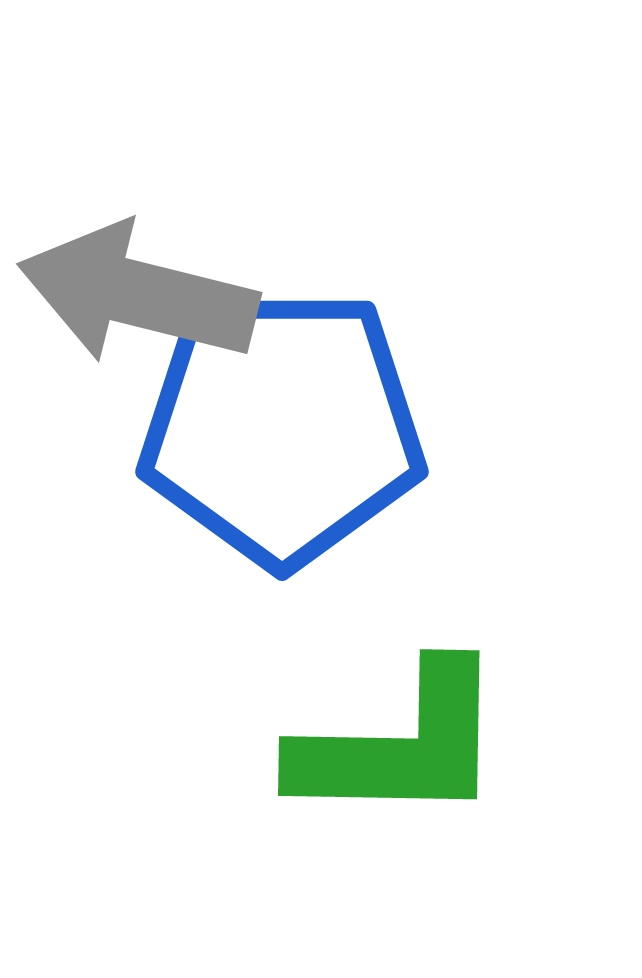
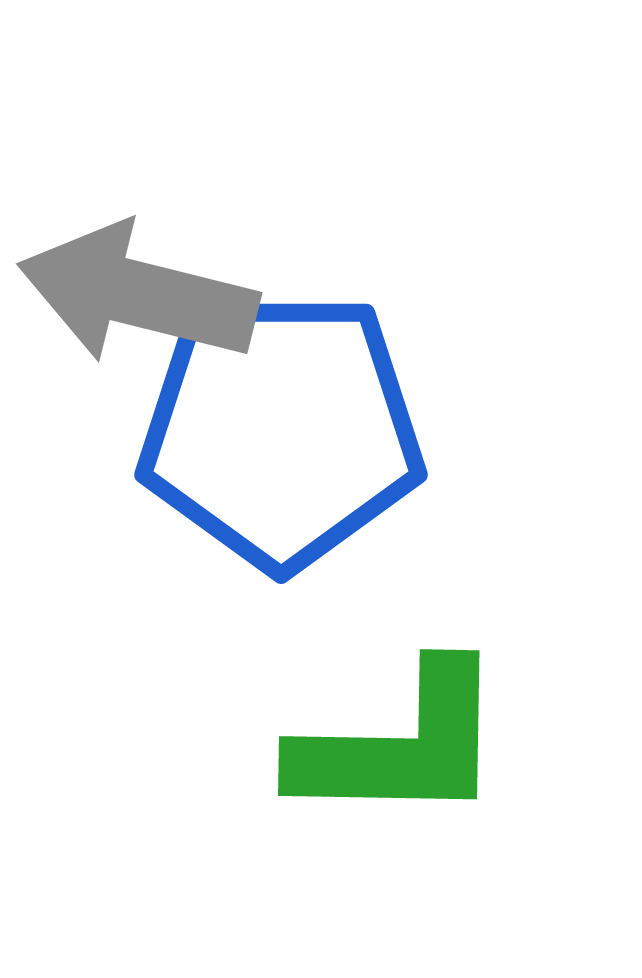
blue pentagon: moved 1 px left, 3 px down
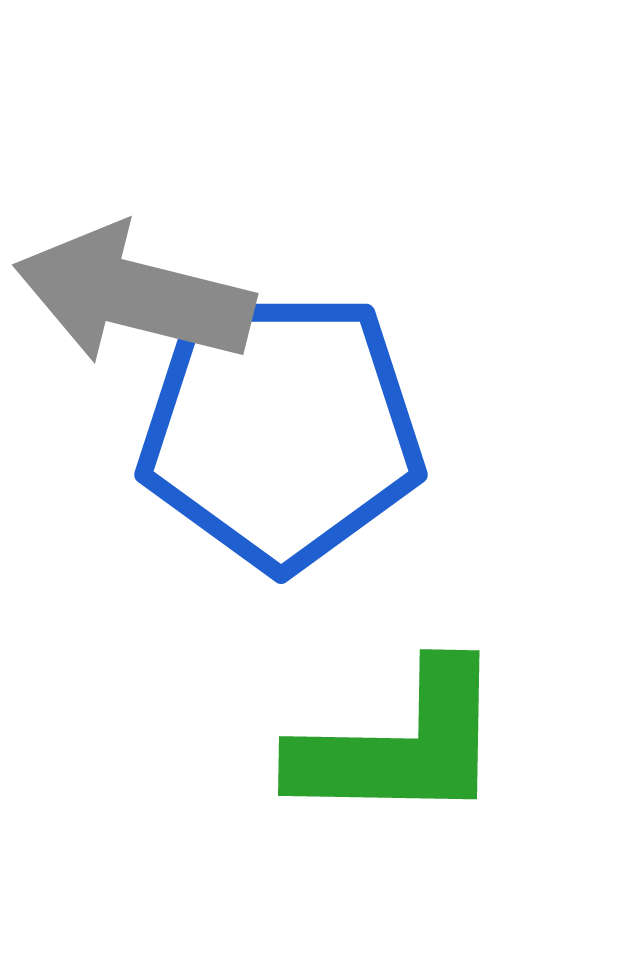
gray arrow: moved 4 px left, 1 px down
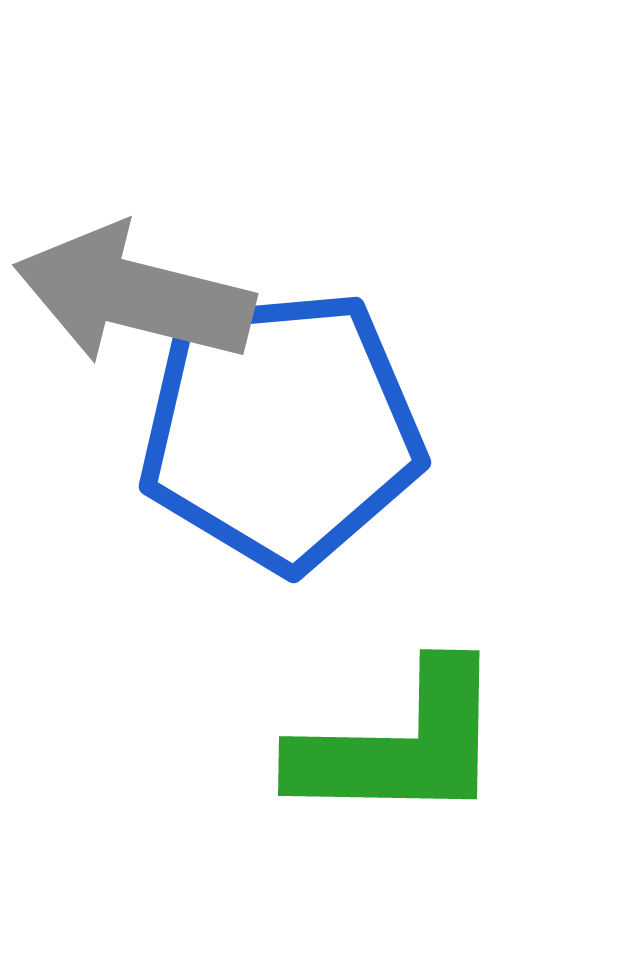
blue pentagon: rotated 5 degrees counterclockwise
